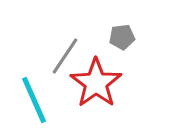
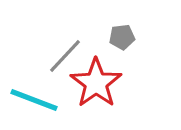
gray line: rotated 9 degrees clockwise
cyan line: rotated 45 degrees counterclockwise
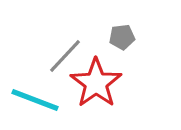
cyan line: moved 1 px right
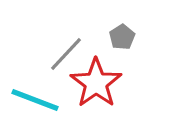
gray pentagon: rotated 25 degrees counterclockwise
gray line: moved 1 px right, 2 px up
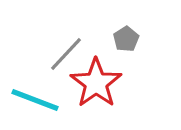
gray pentagon: moved 4 px right, 2 px down
